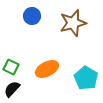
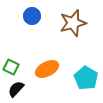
black semicircle: moved 4 px right
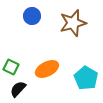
black semicircle: moved 2 px right
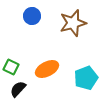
cyan pentagon: rotated 20 degrees clockwise
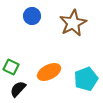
brown star: rotated 12 degrees counterclockwise
orange ellipse: moved 2 px right, 3 px down
cyan pentagon: moved 1 px down
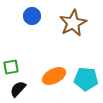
green square: rotated 35 degrees counterclockwise
orange ellipse: moved 5 px right, 4 px down
cyan pentagon: rotated 25 degrees clockwise
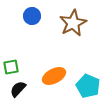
cyan pentagon: moved 2 px right, 7 px down; rotated 20 degrees clockwise
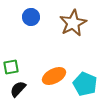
blue circle: moved 1 px left, 1 px down
cyan pentagon: moved 3 px left, 2 px up
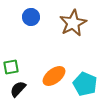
orange ellipse: rotated 10 degrees counterclockwise
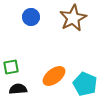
brown star: moved 5 px up
black semicircle: rotated 42 degrees clockwise
